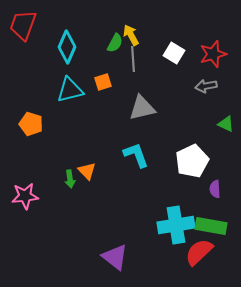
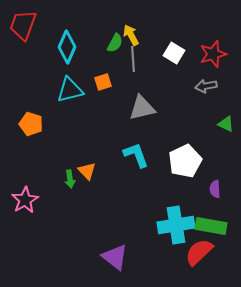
white pentagon: moved 7 px left
pink star: moved 4 px down; rotated 24 degrees counterclockwise
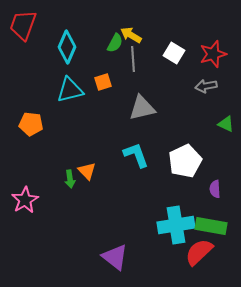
yellow arrow: rotated 30 degrees counterclockwise
orange pentagon: rotated 10 degrees counterclockwise
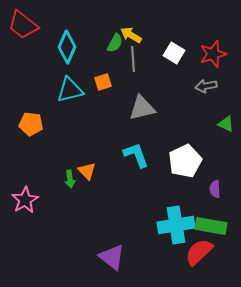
red trapezoid: rotated 72 degrees counterclockwise
purple triangle: moved 3 px left
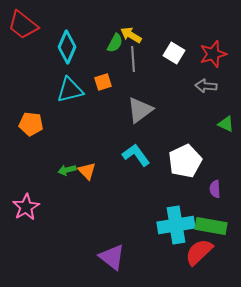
gray arrow: rotated 15 degrees clockwise
gray triangle: moved 2 px left, 2 px down; rotated 24 degrees counterclockwise
cyan L-shape: rotated 16 degrees counterclockwise
green arrow: moved 3 px left, 9 px up; rotated 84 degrees clockwise
pink star: moved 1 px right, 7 px down
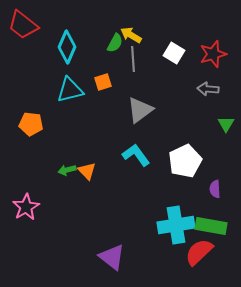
gray arrow: moved 2 px right, 3 px down
green triangle: rotated 36 degrees clockwise
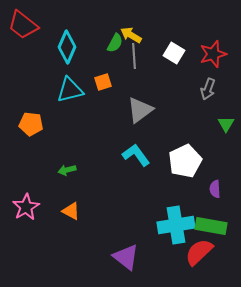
gray line: moved 1 px right, 3 px up
gray arrow: rotated 75 degrees counterclockwise
orange triangle: moved 16 px left, 40 px down; rotated 18 degrees counterclockwise
purple triangle: moved 14 px right
